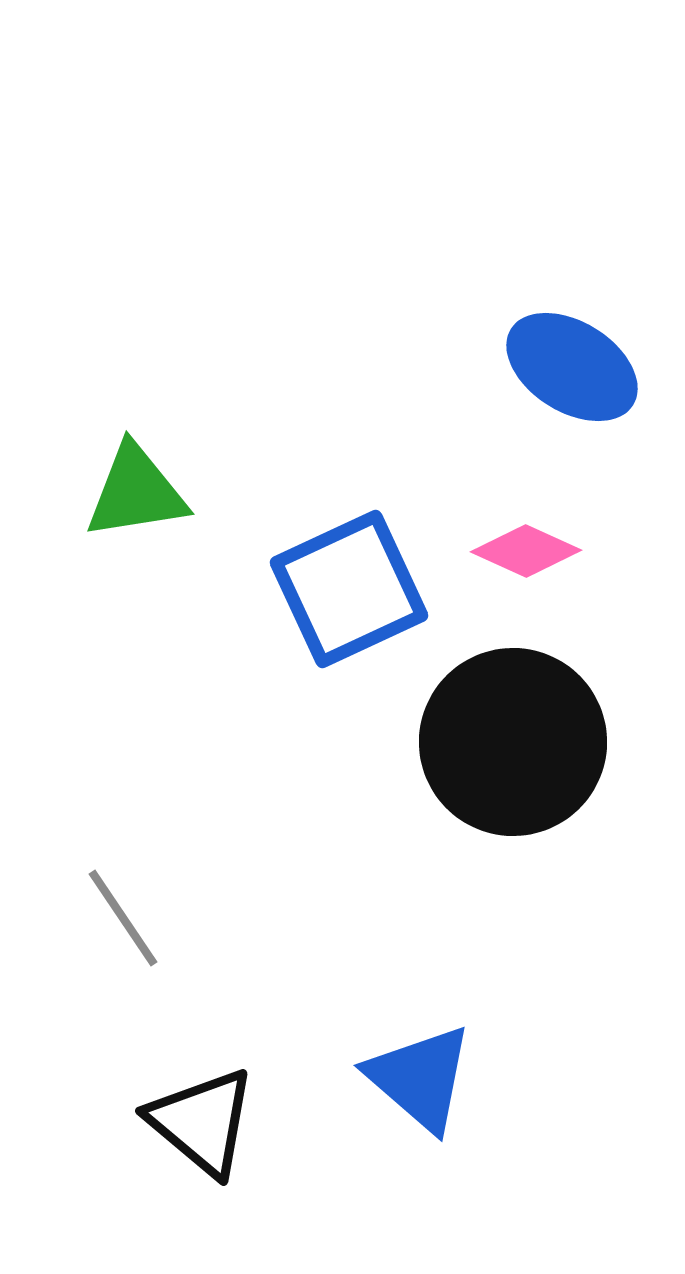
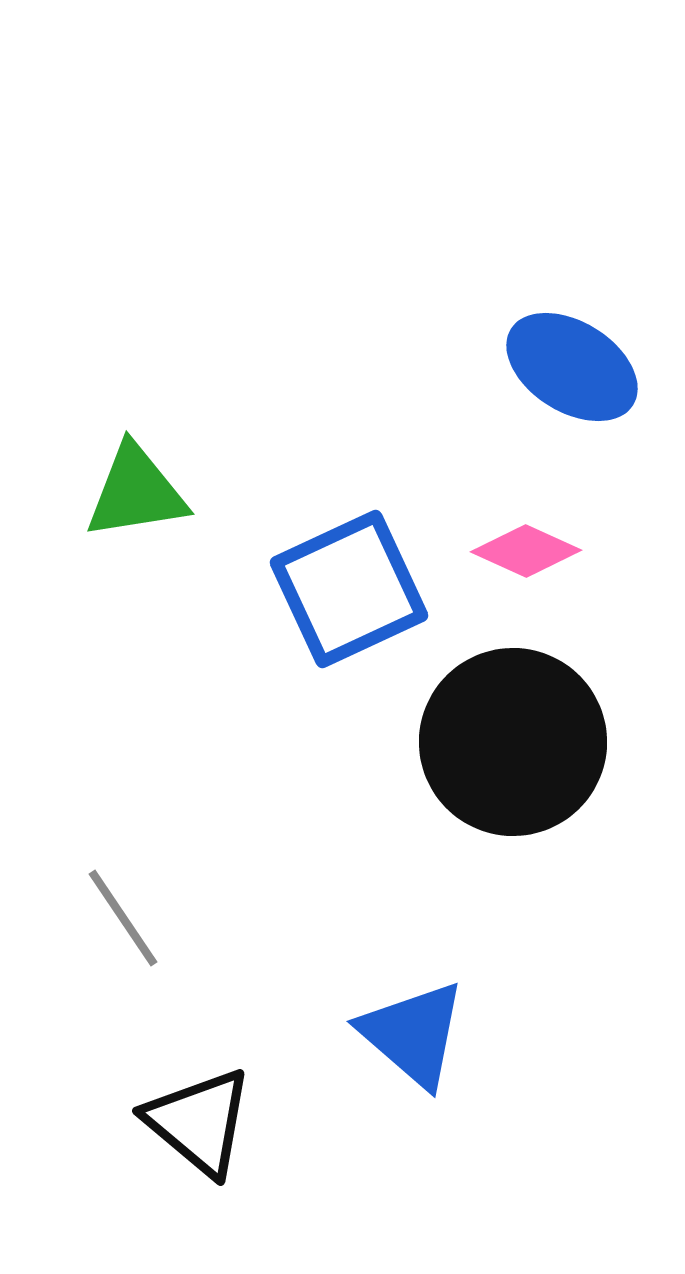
blue triangle: moved 7 px left, 44 px up
black triangle: moved 3 px left
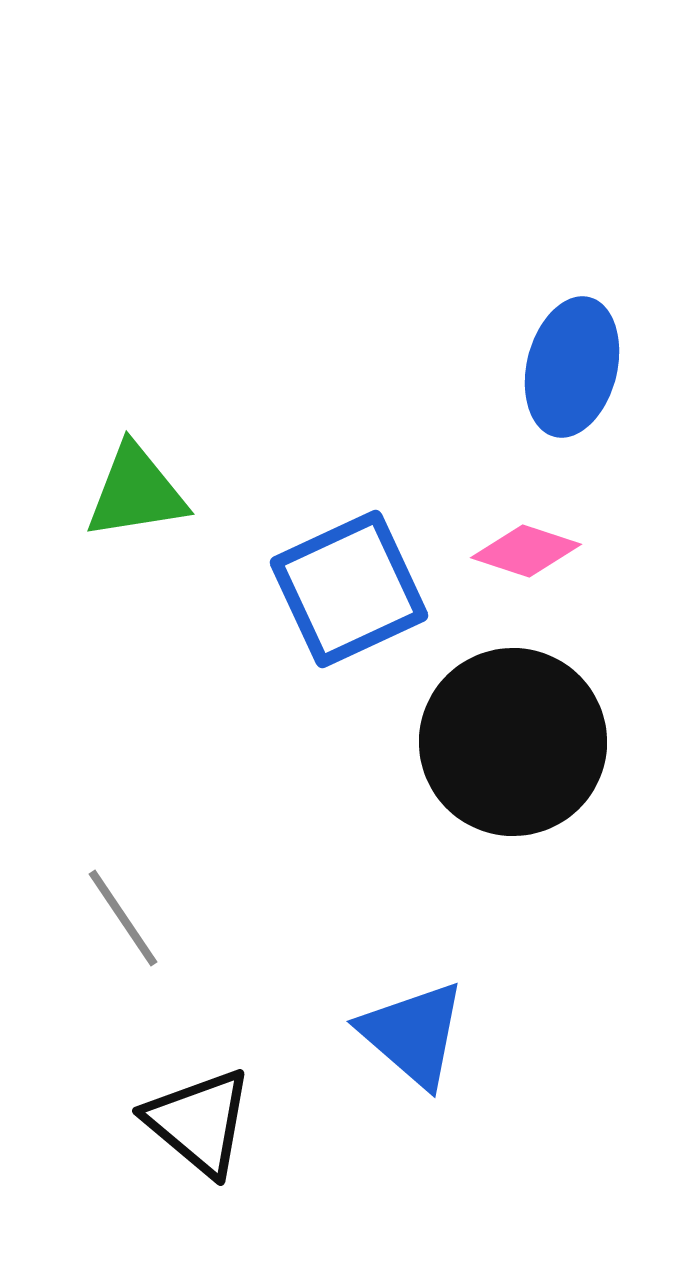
blue ellipse: rotated 72 degrees clockwise
pink diamond: rotated 6 degrees counterclockwise
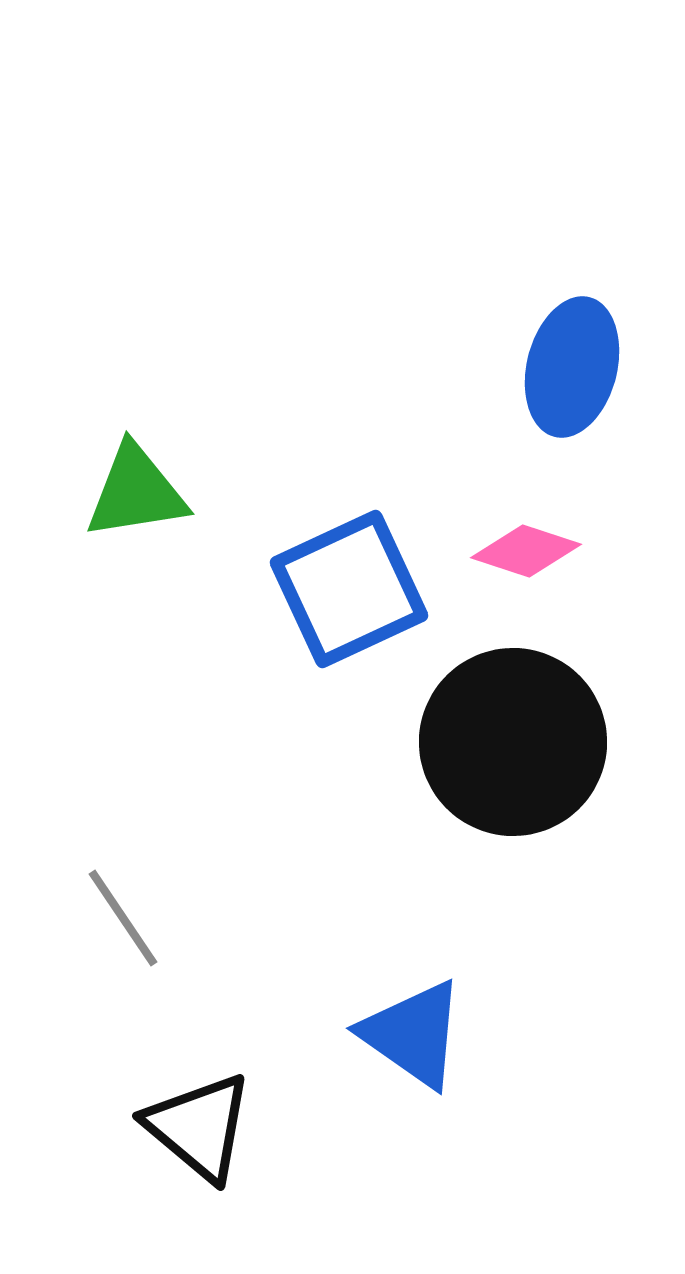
blue triangle: rotated 6 degrees counterclockwise
black triangle: moved 5 px down
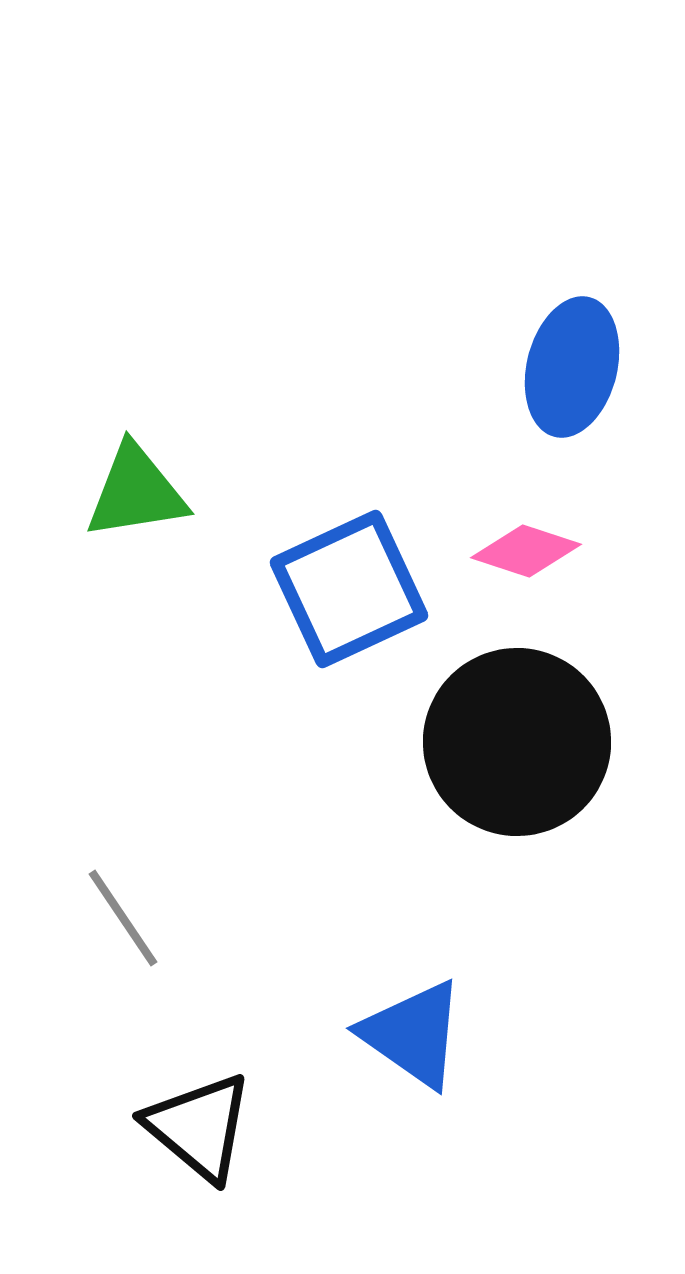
black circle: moved 4 px right
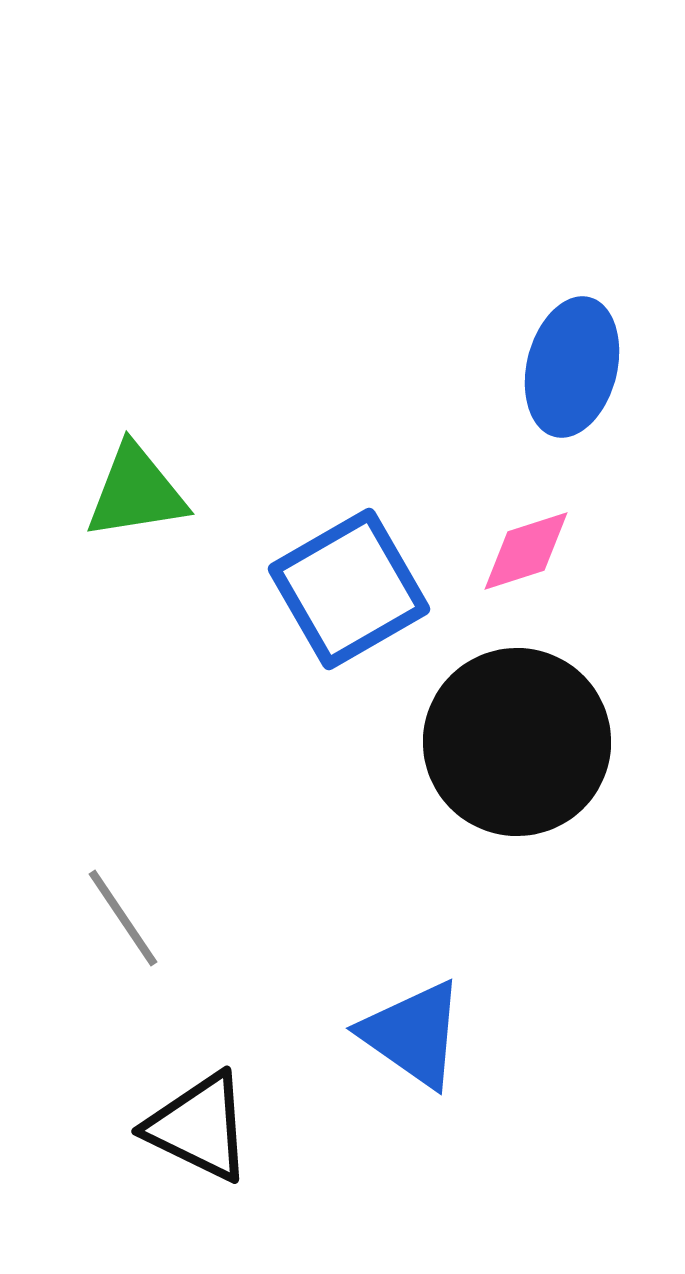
pink diamond: rotated 36 degrees counterclockwise
blue square: rotated 5 degrees counterclockwise
black triangle: rotated 14 degrees counterclockwise
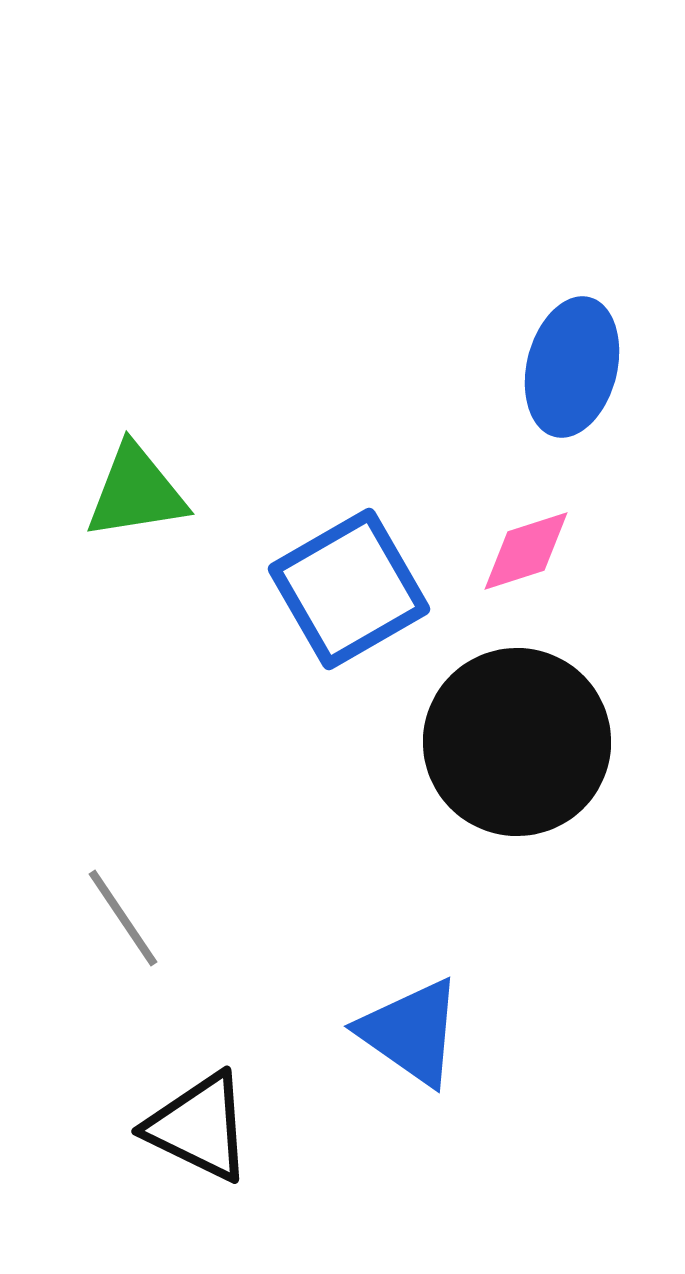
blue triangle: moved 2 px left, 2 px up
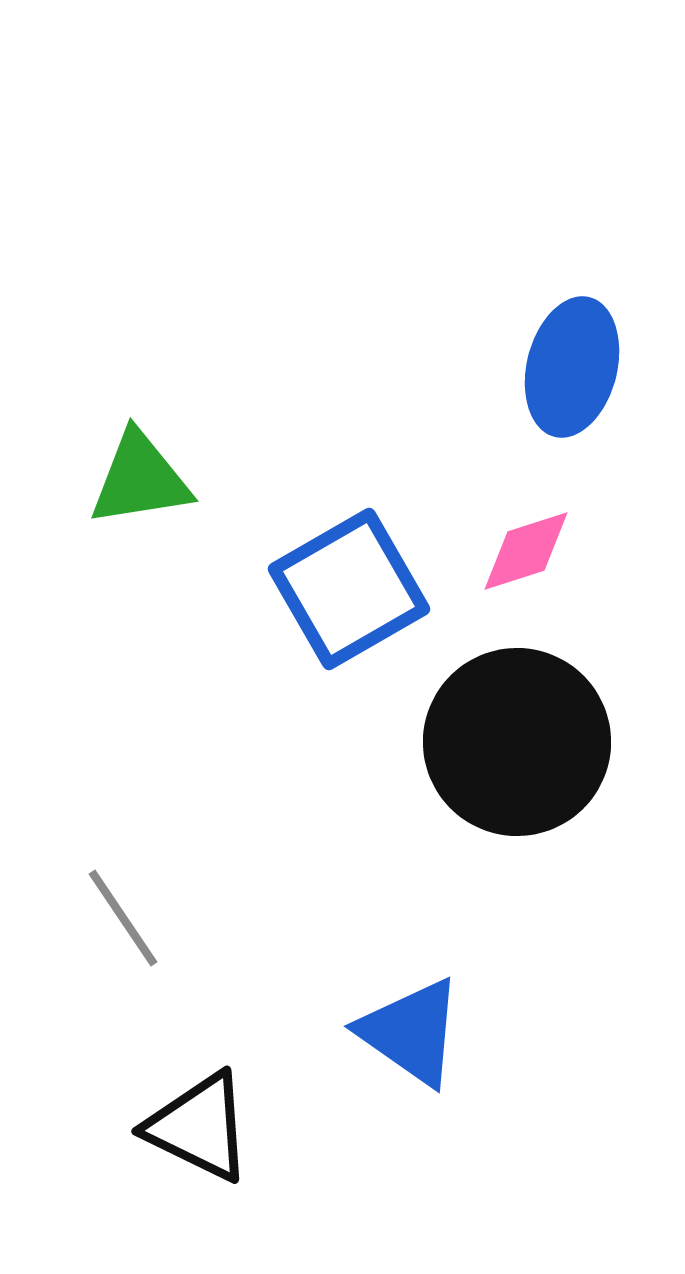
green triangle: moved 4 px right, 13 px up
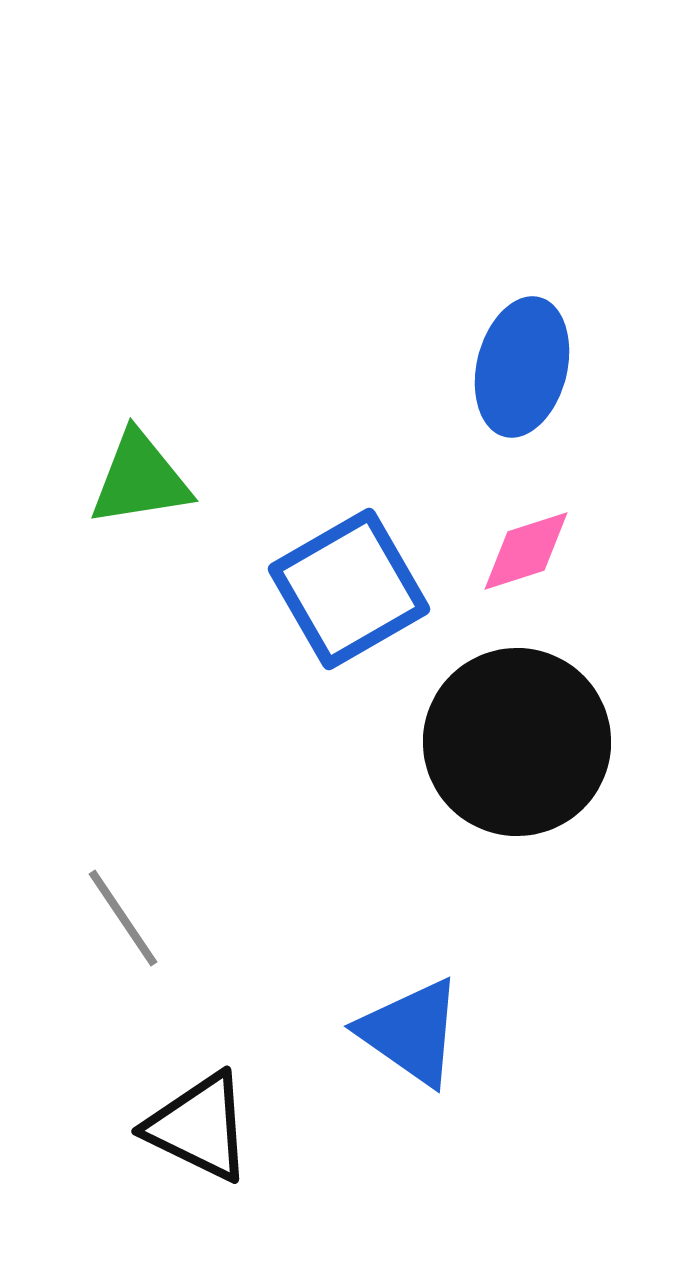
blue ellipse: moved 50 px left
